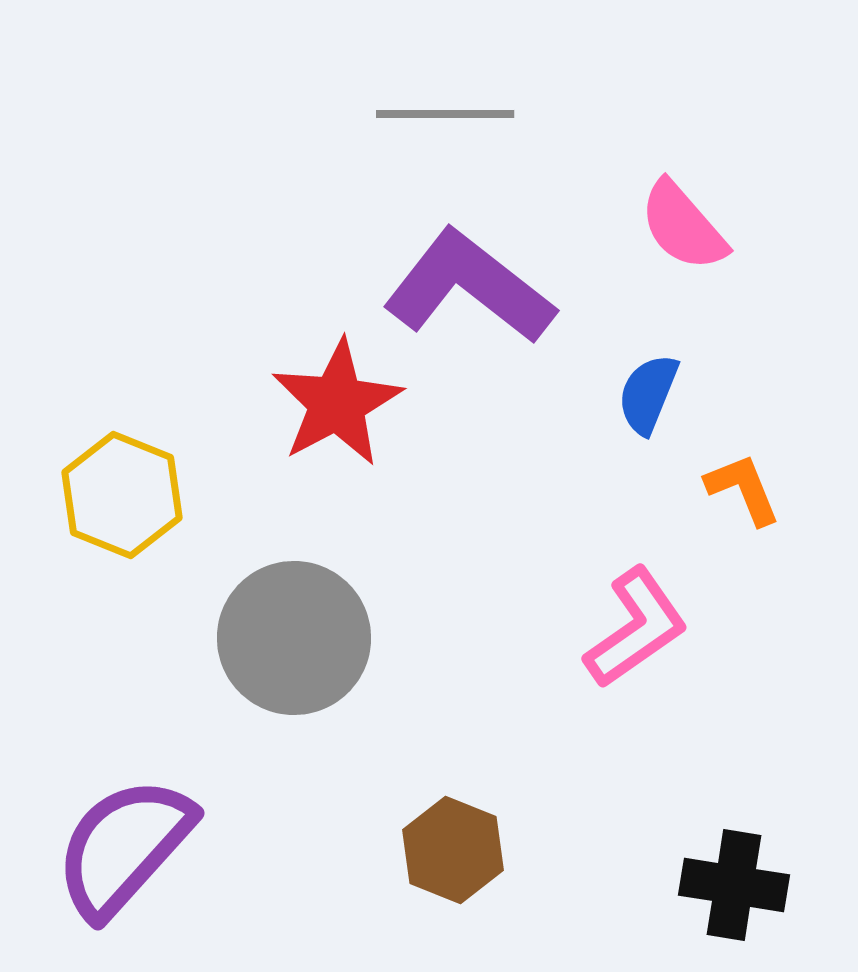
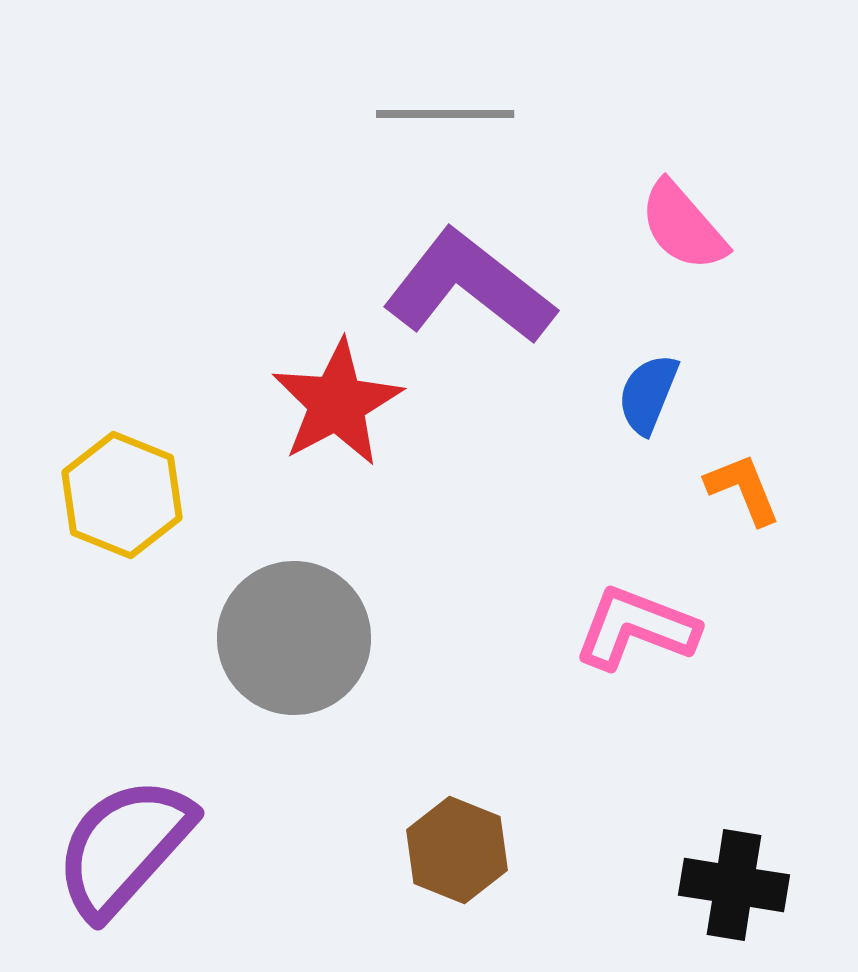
pink L-shape: rotated 124 degrees counterclockwise
brown hexagon: moved 4 px right
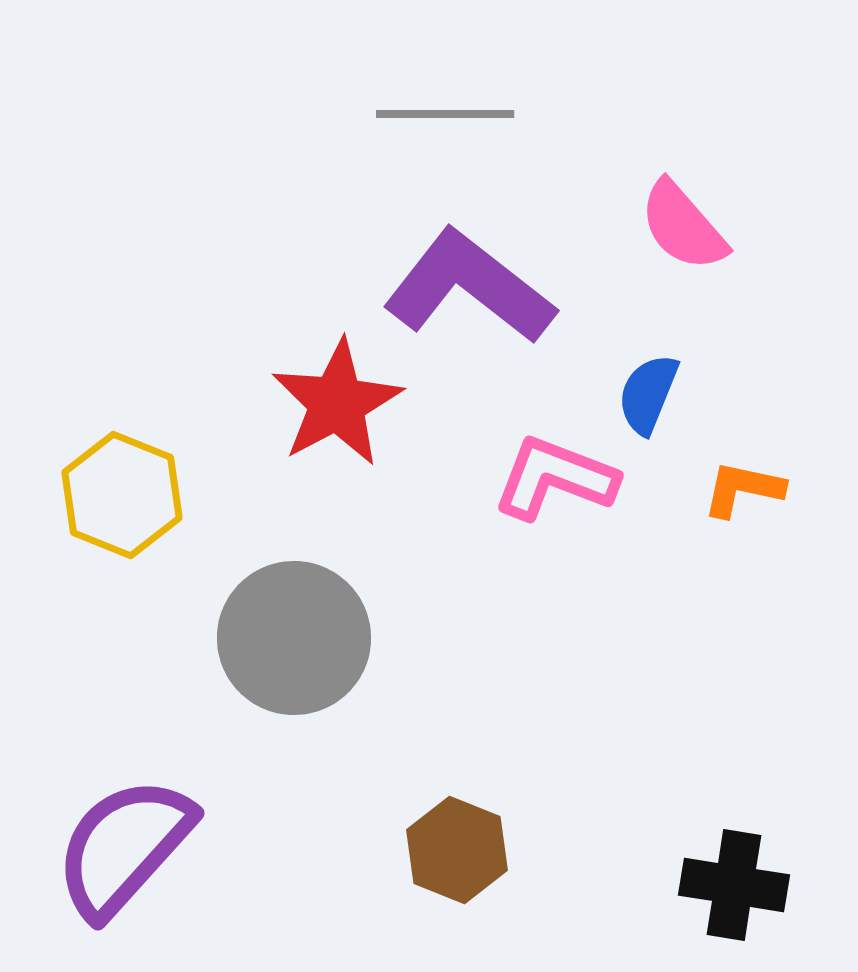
orange L-shape: rotated 56 degrees counterclockwise
pink L-shape: moved 81 px left, 150 px up
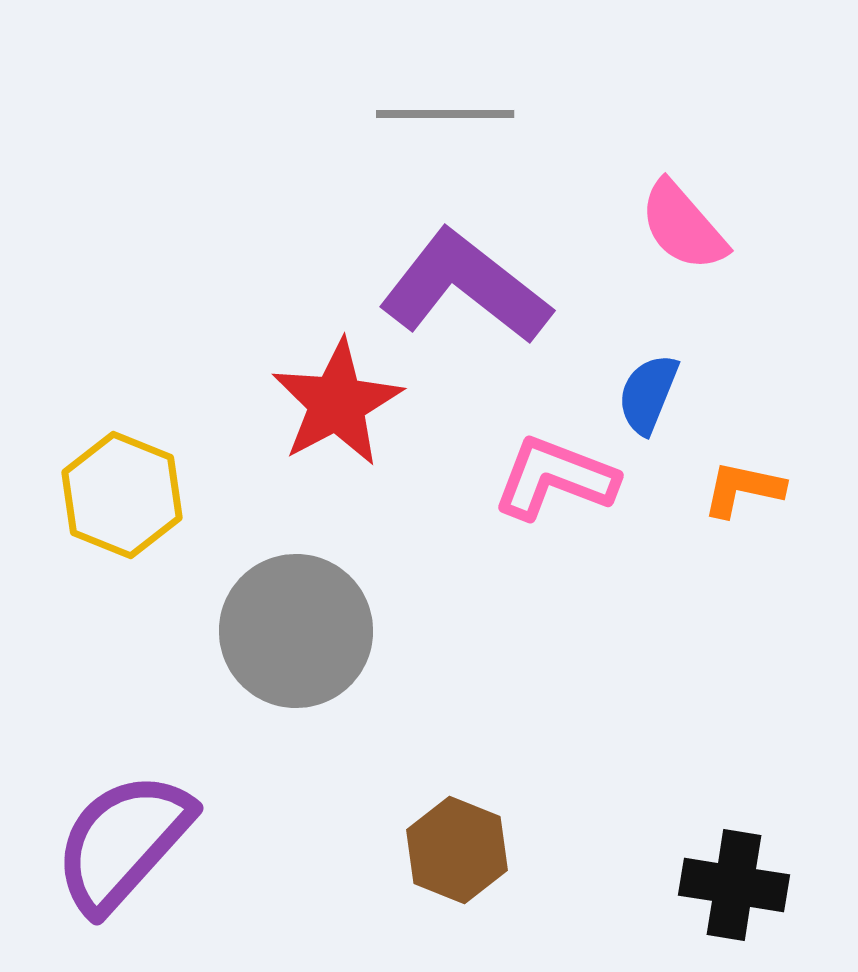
purple L-shape: moved 4 px left
gray circle: moved 2 px right, 7 px up
purple semicircle: moved 1 px left, 5 px up
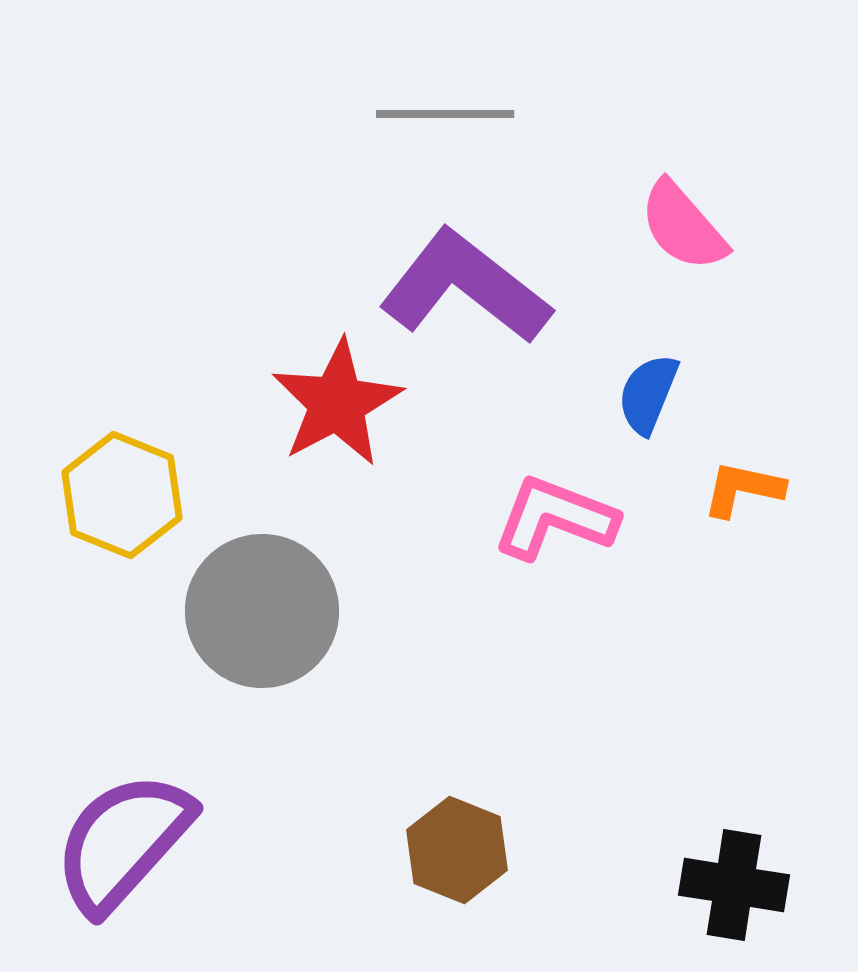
pink L-shape: moved 40 px down
gray circle: moved 34 px left, 20 px up
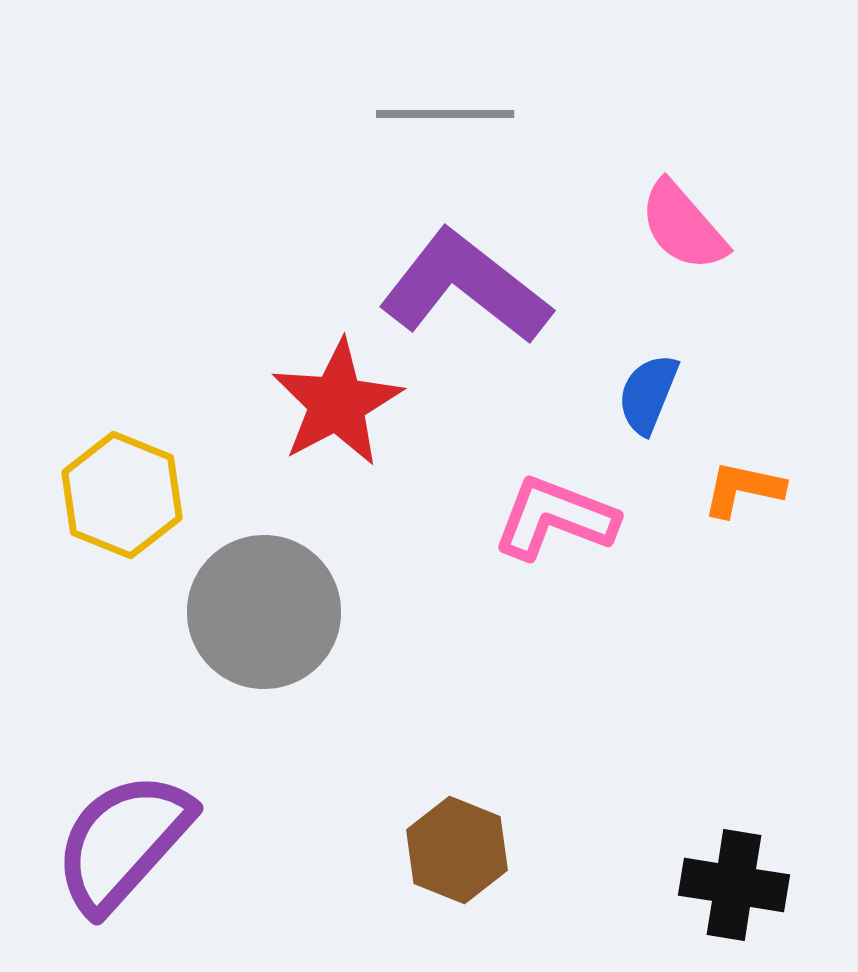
gray circle: moved 2 px right, 1 px down
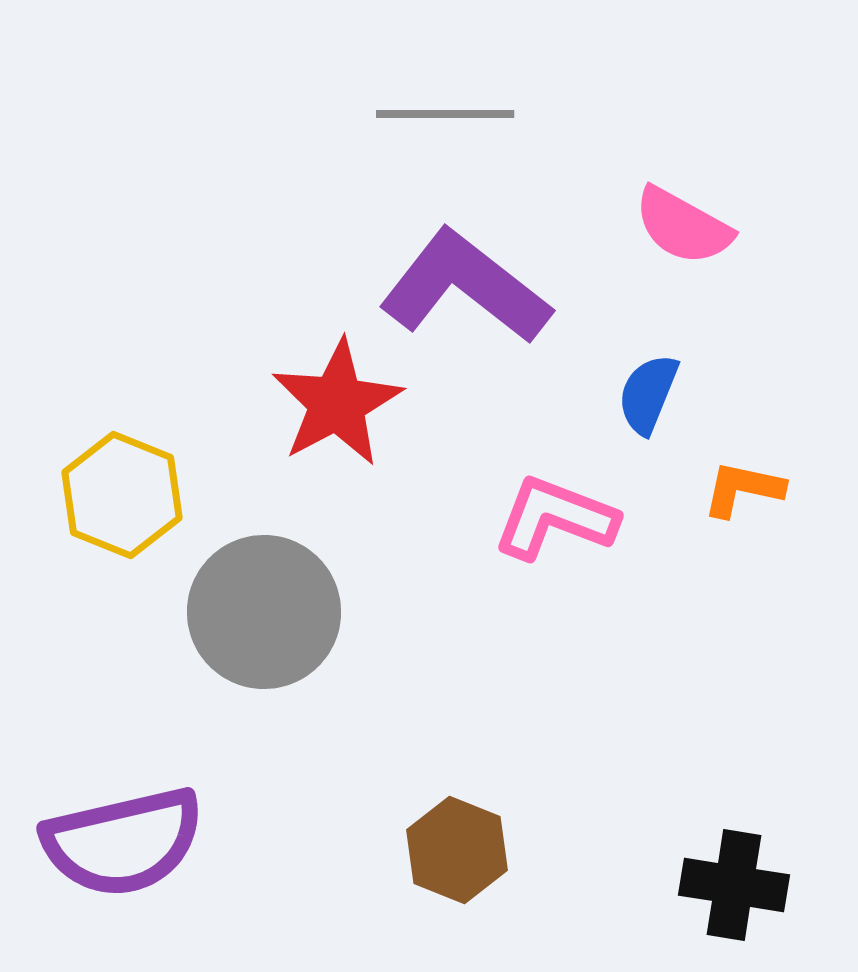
pink semicircle: rotated 20 degrees counterclockwise
purple semicircle: rotated 145 degrees counterclockwise
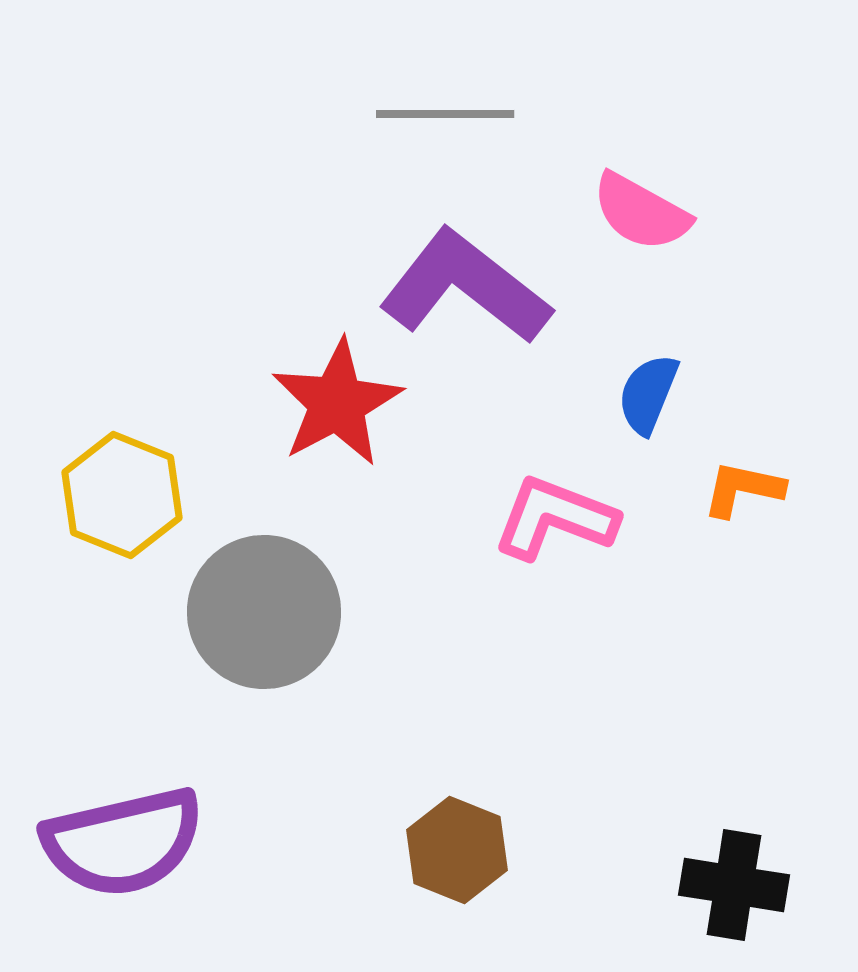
pink semicircle: moved 42 px left, 14 px up
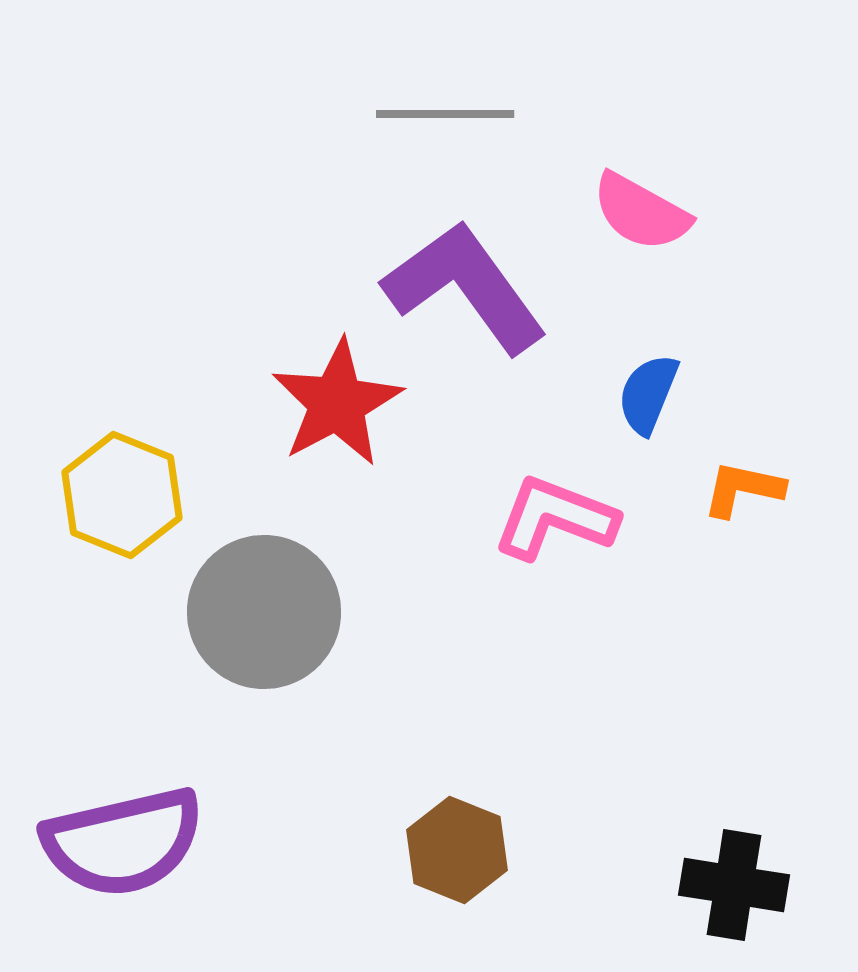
purple L-shape: rotated 16 degrees clockwise
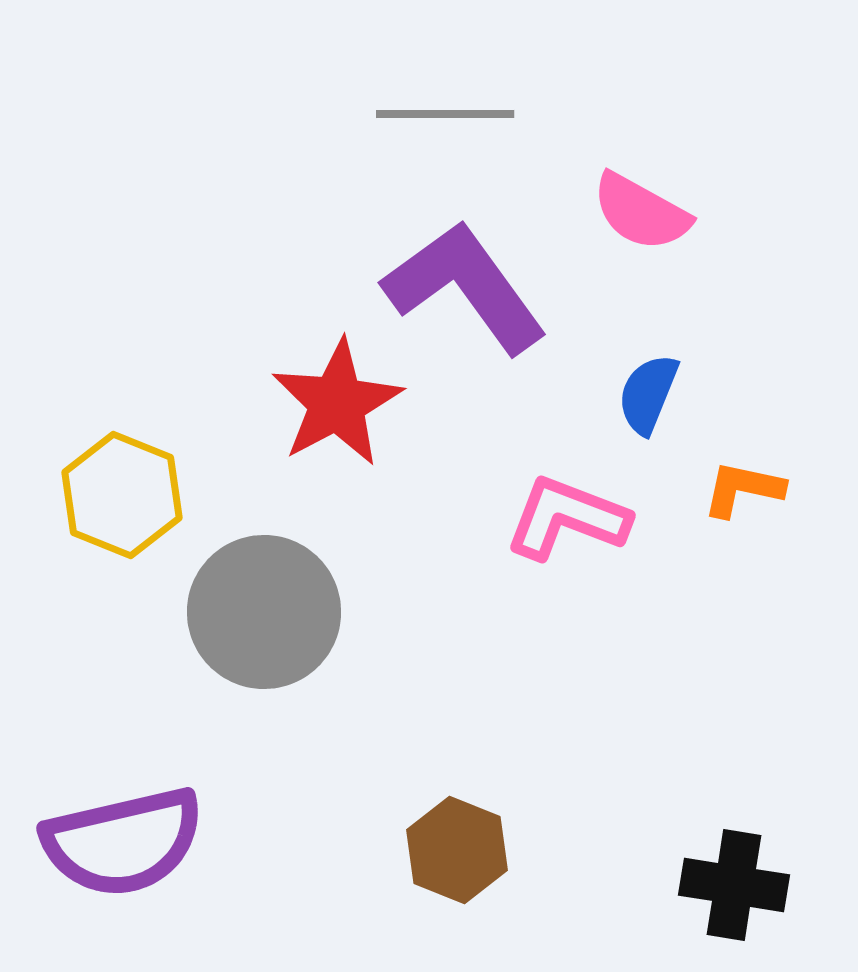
pink L-shape: moved 12 px right
